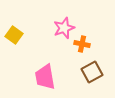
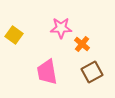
pink star: moved 3 px left; rotated 20 degrees clockwise
orange cross: rotated 28 degrees clockwise
pink trapezoid: moved 2 px right, 5 px up
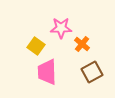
yellow square: moved 22 px right, 11 px down
pink trapezoid: rotated 8 degrees clockwise
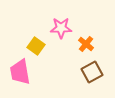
orange cross: moved 4 px right
pink trapezoid: moved 27 px left; rotated 8 degrees counterclockwise
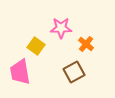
brown square: moved 18 px left
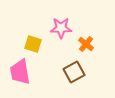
yellow square: moved 3 px left, 2 px up; rotated 18 degrees counterclockwise
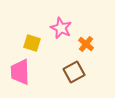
pink star: rotated 25 degrees clockwise
yellow square: moved 1 px left, 1 px up
pink trapezoid: rotated 8 degrees clockwise
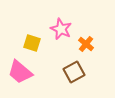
pink star: moved 1 px down
pink trapezoid: rotated 48 degrees counterclockwise
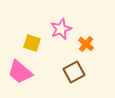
pink star: rotated 25 degrees clockwise
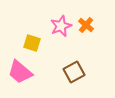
pink star: moved 3 px up
orange cross: moved 19 px up
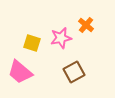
pink star: moved 12 px down; rotated 10 degrees clockwise
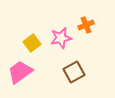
orange cross: rotated 28 degrees clockwise
yellow square: rotated 36 degrees clockwise
pink trapezoid: rotated 104 degrees clockwise
